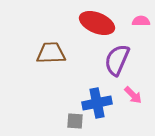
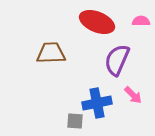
red ellipse: moved 1 px up
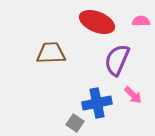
gray square: moved 2 px down; rotated 30 degrees clockwise
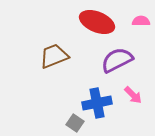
brown trapezoid: moved 3 px right, 3 px down; rotated 20 degrees counterclockwise
purple semicircle: rotated 40 degrees clockwise
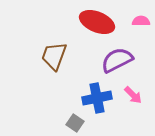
brown trapezoid: rotated 48 degrees counterclockwise
blue cross: moved 5 px up
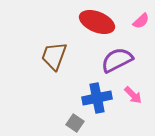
pink semicircle: rotated 138 degrees clockwise
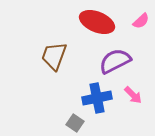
purple semicircle: moved 2 px left, 1 px down
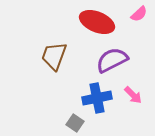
pink semicircle: moved 2 px left, 7 px up
purple semicircle: moved 3 px left, 1 px up
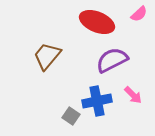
brown trapezoid: moved 7 px left; rotated 20 degrees clockwise
blue cross: moved 3 px down
gray square: moved 4 px left, 7 px up
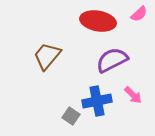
red ellipse: moved 1 px right, 1 px up; rotated 12 degrees counterclockwise
